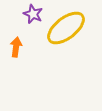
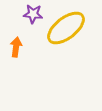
purple star: rotated 18 degrees counterclockwise
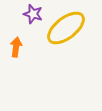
purple star: rotated 12 degrees clockwise
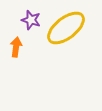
purple star: moved 2 px left, 6 px down
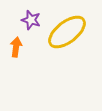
yellow ellipse: moved 1 px right, 4 px down
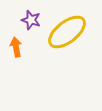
orange arrow: rotated 18 degrees counterclockwise
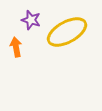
yellow ellipse: rotated 9 degrees clockwise
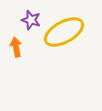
yellow ellipse: moved 3 px left
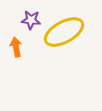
purple star: rotated 12 degrees counterclockwise
